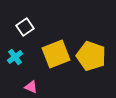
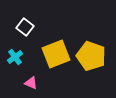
white square: rotated 18 degrees counterclockwise
pink triangle: moved 4 px up
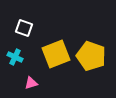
white square: moved 1 px left, 1 px down; rotated 18 degrees counterclockwise
cyan cross: rotated 28 degrees counterclockwise
pink triangle: rotated 40 degrees counterclockwise
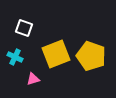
pink triangle: moved 2 px right, 4 px up
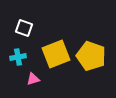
cyan cross: moved 3 px right; rotated 35 degrees counterclockwise
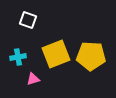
white square: moved 4 px right, 8 px up
yellow pentagon: rotated 16 degrees counterclockwise
